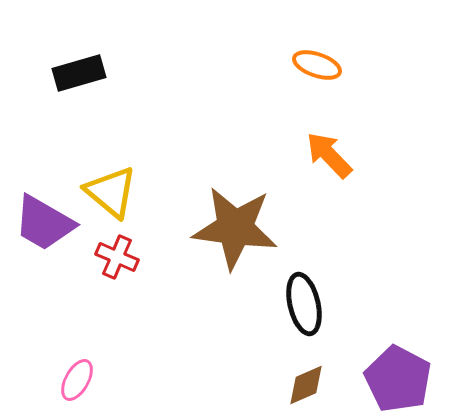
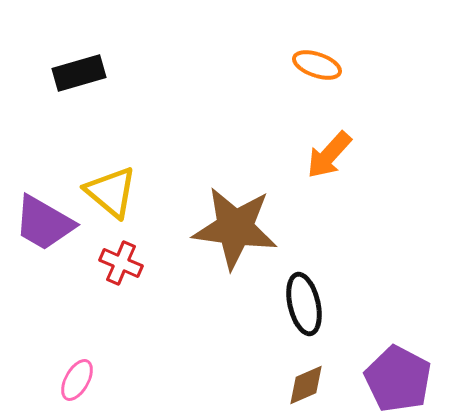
orange arrow: rotated 94 degrees counterclockwise
red cross: moved 4 px right, 6 px down
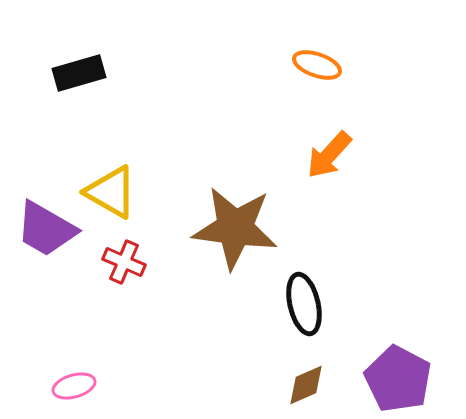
yellow triangle: rotated 10 degrees counterclockwise
purple trapezoid: moved 2 px right, 6 px down
red cross: moved 3 px right, 1 px up
pink ellipse: moved 3 px left, 6 px down; rotated 45 degrees clockwise
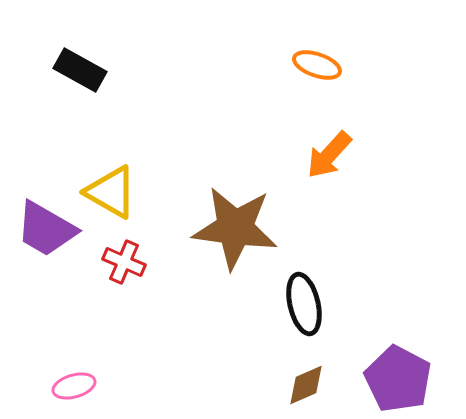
black rectangle: moved 1 px right, 3 px up; rotated 45 degrees clockwise
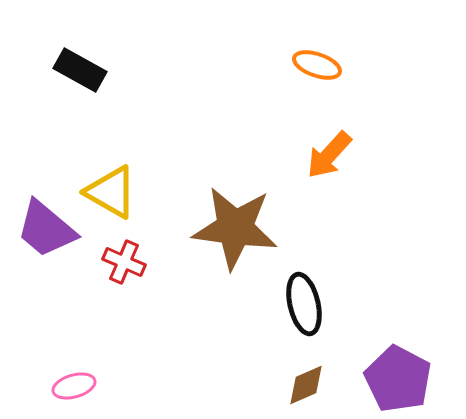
purple trapezoid: rotated 10 degrees clockwise
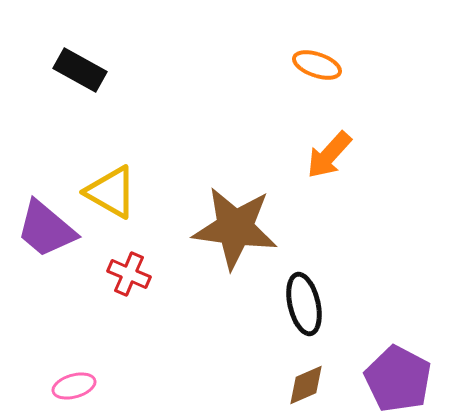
red cross: moved 5 px right, 12 px down
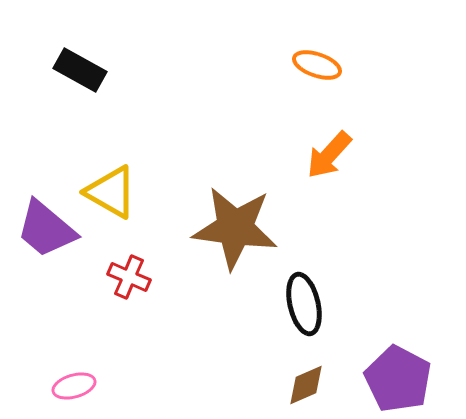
red cross: moved 3 px down
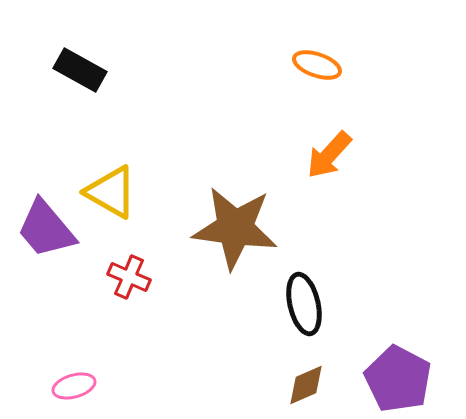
purple trapezoid: rotated 10 degrees clockwise
